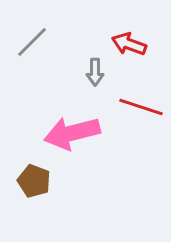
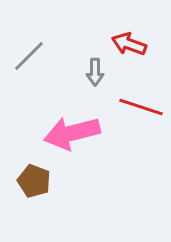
gray line: moved 3 px left, 14 px down
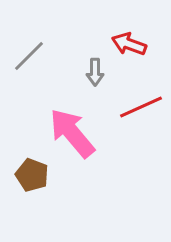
red line: rotated 42 degrees counterclockwise
pink arrow: rotated 64 degrees clockwise
brown pentagon: moved 2 px left, 6 px up
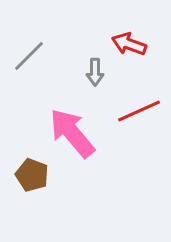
red line: moved 2 px left, 4 px down
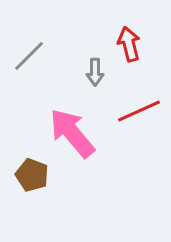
red arrow: rotated 56 degrees clockwise
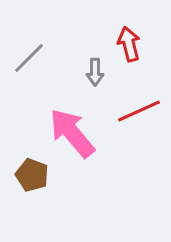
gray line: moved 2 px down
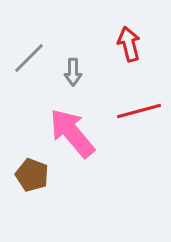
gray arrow: moved 22 px left
red line: rotated 9 degrees clockwise
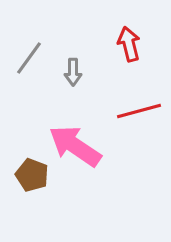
gray line: rotated 9 degrees counterclockwise
pink arrow: moved 3 px right, 13 px down; rotated 16 degrees counterclockwise
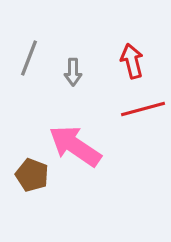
red arrow: moved 3 px right, 17 px down
gray line: rotated 15 degrees counterclockwise
red line: moved 4 px right, 2 px up
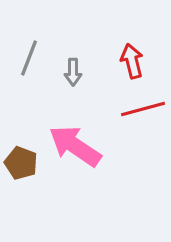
brown pentagon: moved 11 px left, 12 px up
